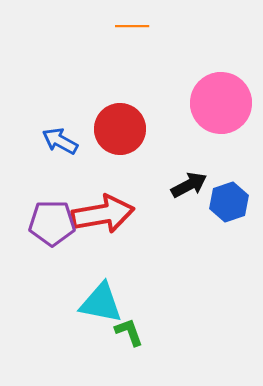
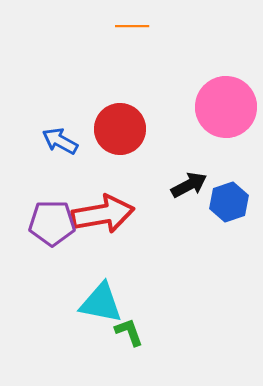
pink circle: moved 5 px right, 4 px down
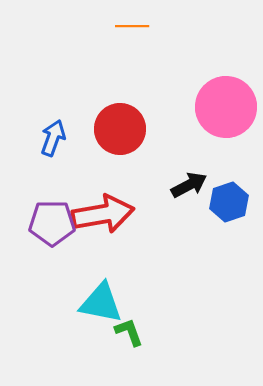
blue arrow: moved 7 px left, 3 px up; rotated 81 degrees clockwise
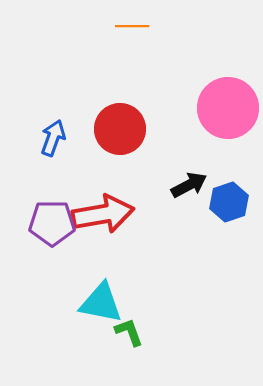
pink circle: moved 2 px right, 1 px down
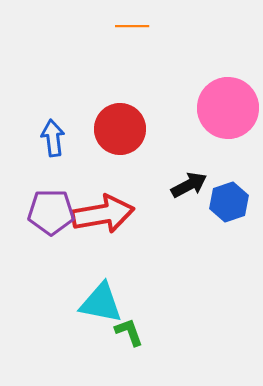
blue arrow: rotated 27 degrees counterclockwise
purple pentagon: moved 1 px left, 11 px up
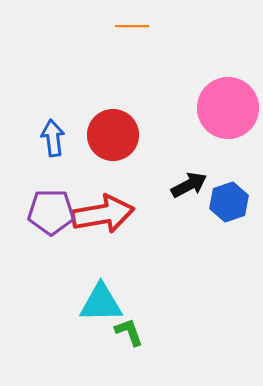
red circle: moved 7 px left, 6 px down
cyan triangle: rotated 12 degrees counterclockwise
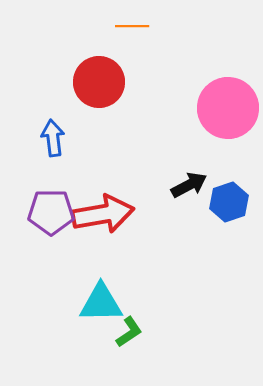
red circle: moved 14 px left, 53 px up
green L-shape: rotated 76 degrees clockwise
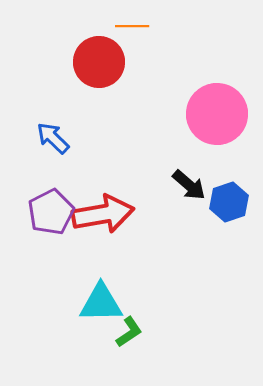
red circle: moved 20 px up
pink circle: moved 11 px left, 6 px down
blue arrow: rotated 39 degrees counterclockwise
black arrow: rotated 69 degrees clockwise
purple pentagon: rotated 27 degrees counterclockwise
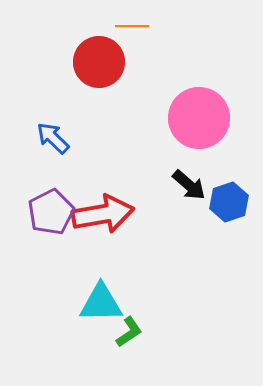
pink circle: moved 18 px left, 4 px down
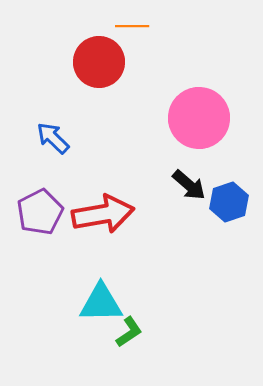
purple pentagon: moved 11 px left
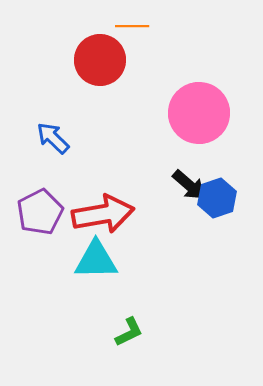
red circle: moved 1 px right, 2 px up
pink circle: moved 5 px up
blue hexagon: moved 12 px left, 4 px up
cyan triangle: moved 5 px left, 43 px up
green L-shape: rotated 8 degrees clockwise
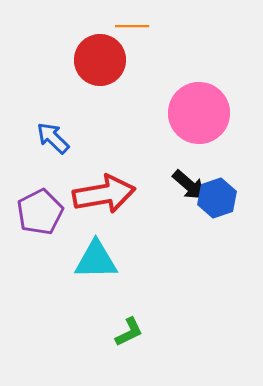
red arrow: moved 1 px right, 20 px up
